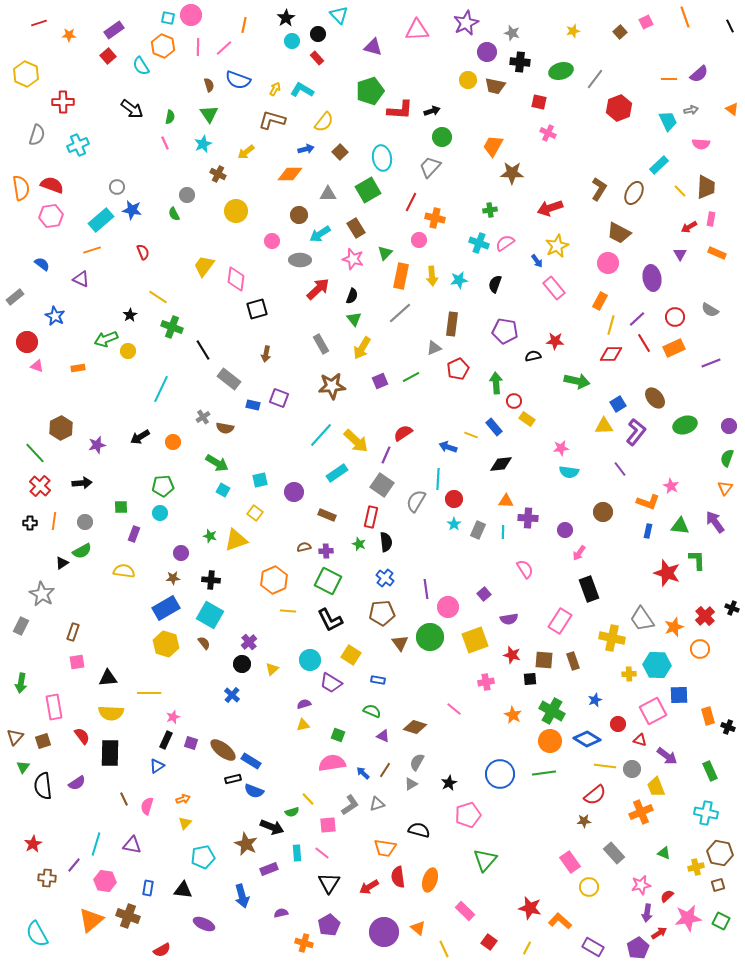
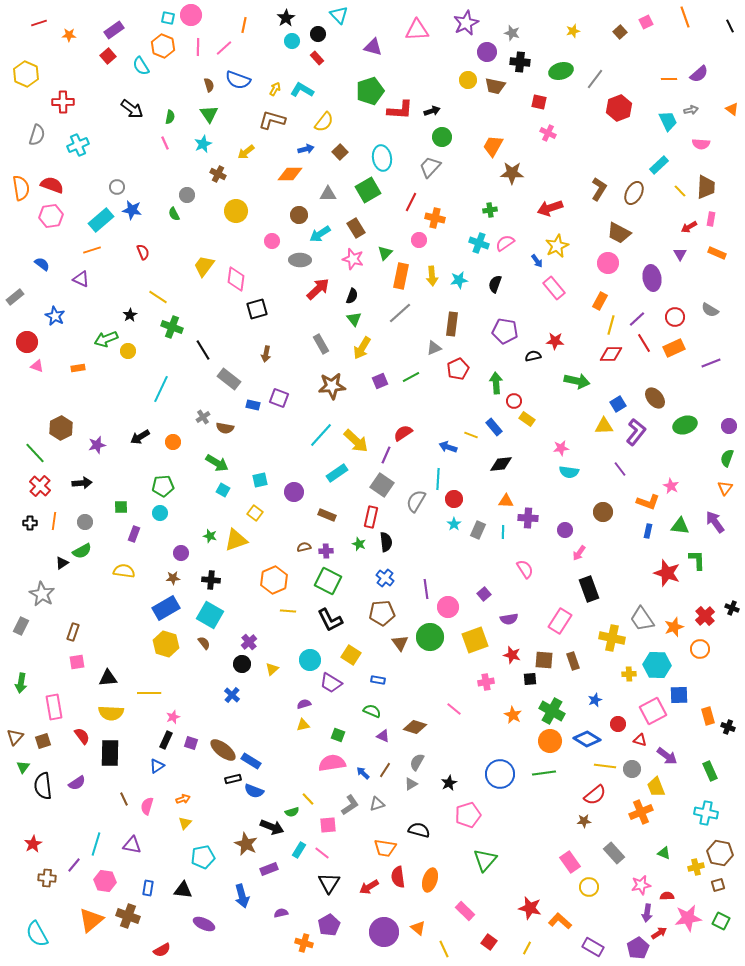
cyan rectangle at (297, 853): moved 2 px right, 3 px up; rotated 35 degrees clockwise
red semicircle at (667, 896): rotated 40 degrees clockwise
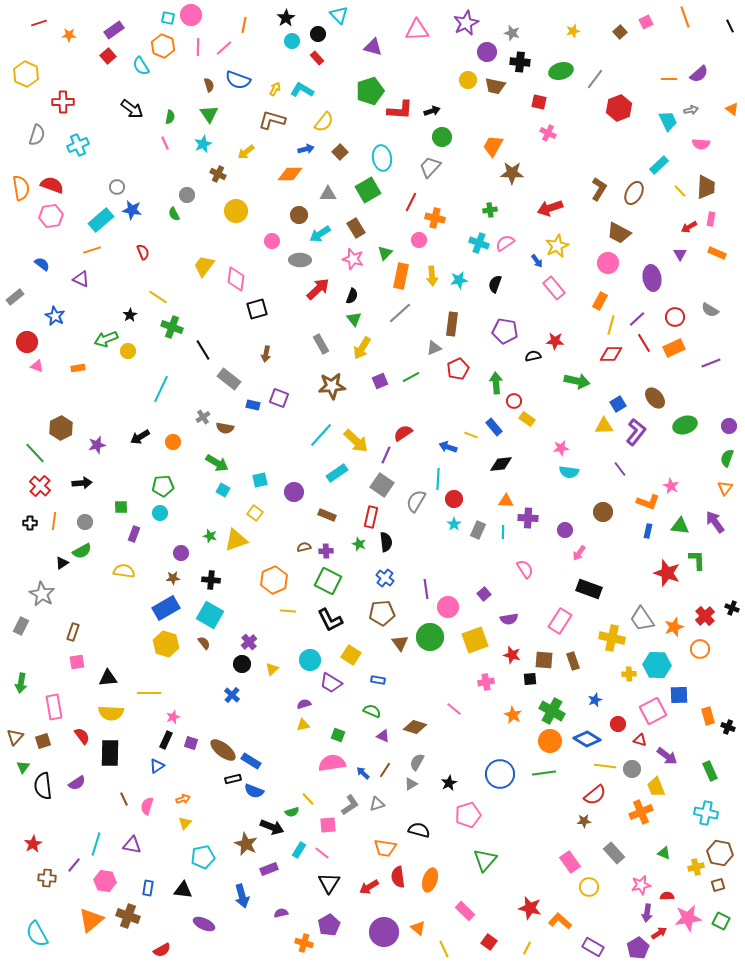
black rectangle at (589, 589): rotated 50 degrees counterclockwise
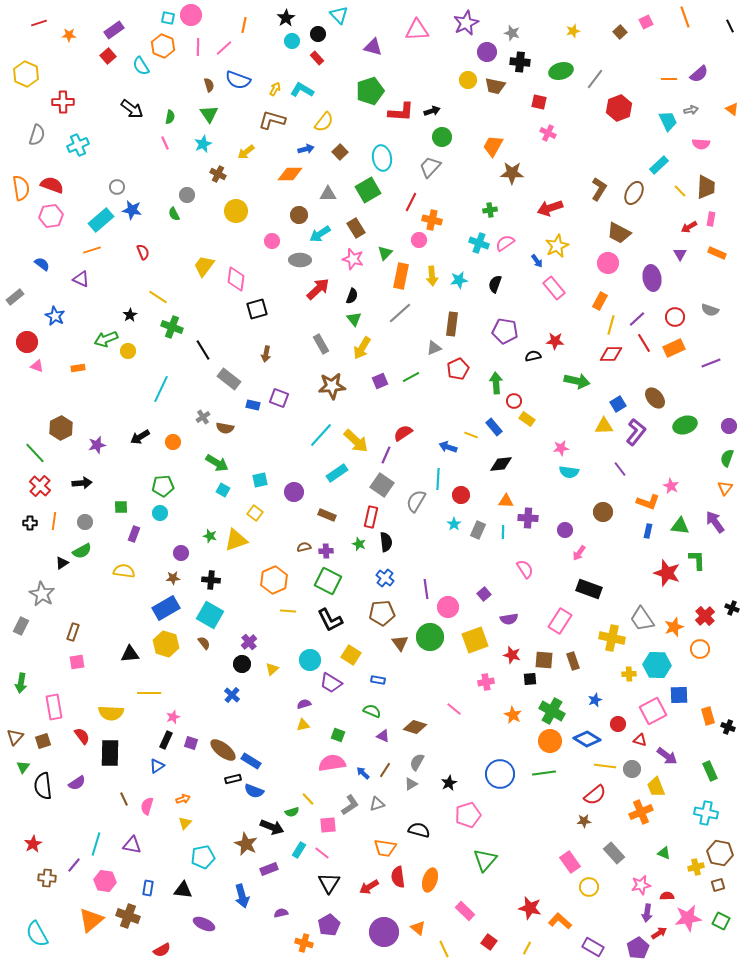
red L-shape at (400, 110): moved 1 px right, 2 px down
orange cross at (435, 218): moved 3 px left, 2 px down
gray semicircle at (710, 310): rotated 12 degrees counterclockwise
red circle at (454, 499): moved 7 px right, 4 px up
black triangle at (108, 678): moved 22 px right, 24 px up
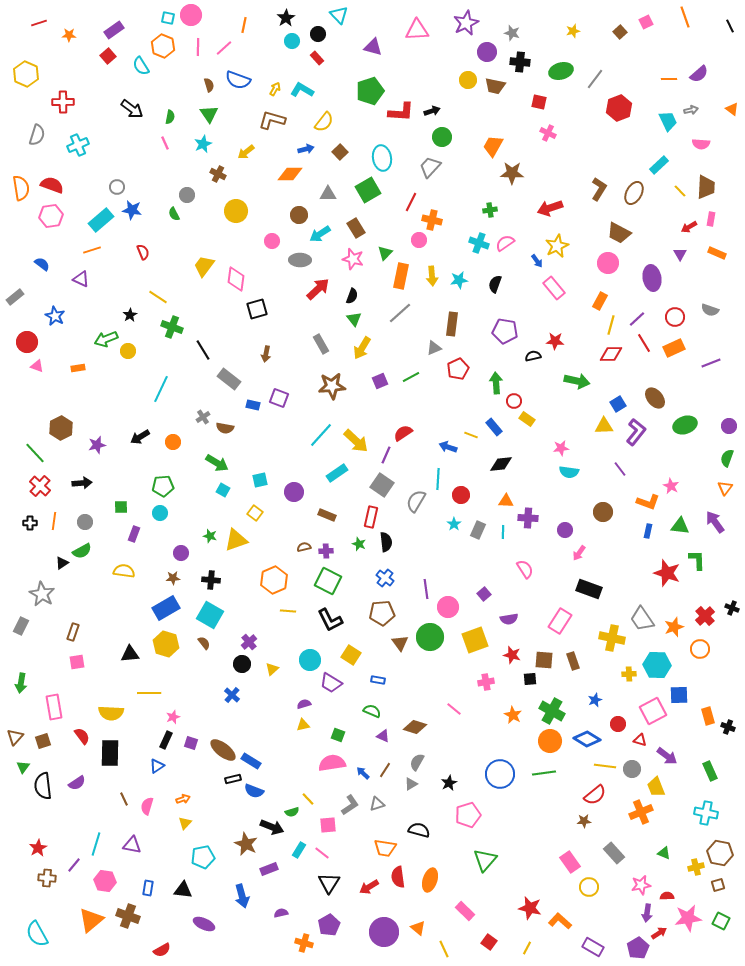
red star at (33, 844): moved 5 px right, 4 px down
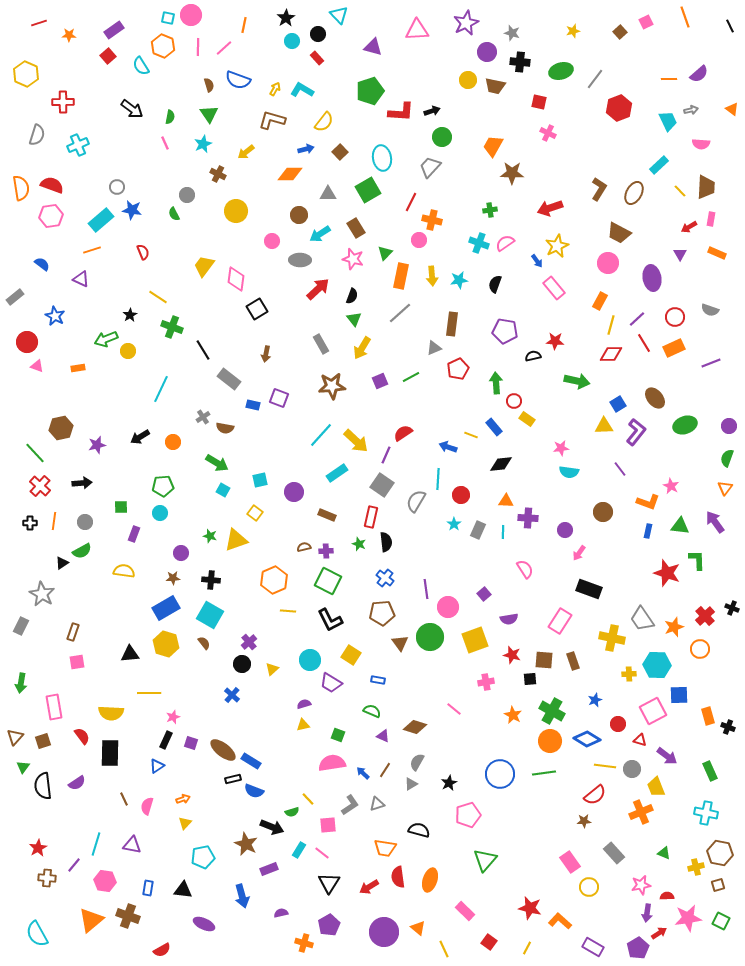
black square at (257, 309): rotated 15 degrees counterclockwise
brown hexagon at (61, 428): rotated 15 degrees clockwise
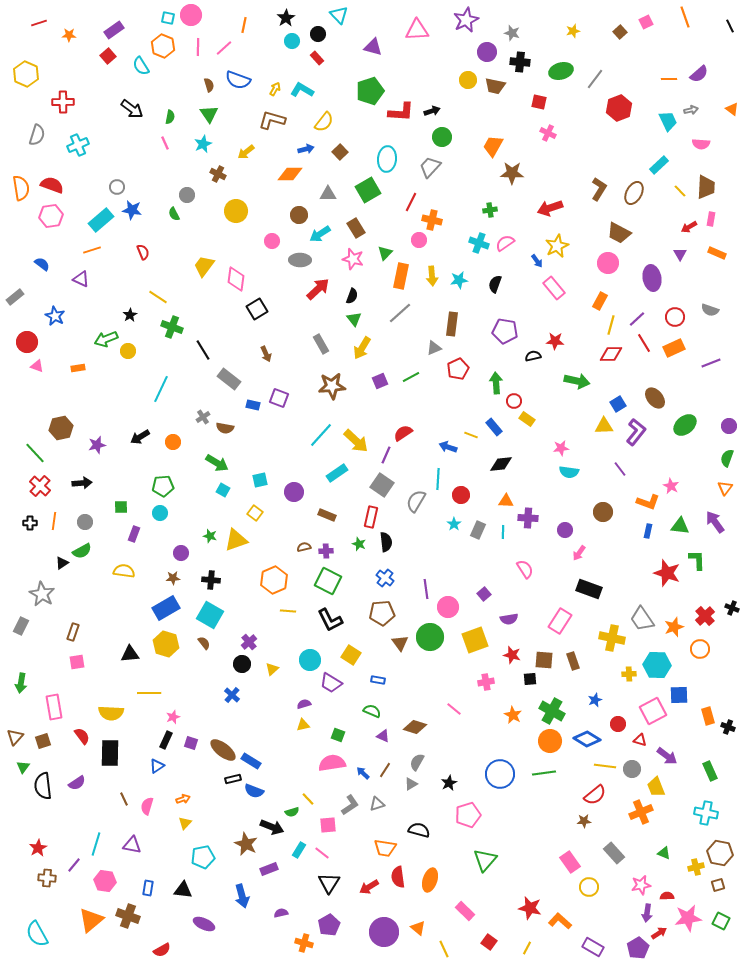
purple star at (466, 23): moved 3 px up
cyan ellipse at (382, 158): moved 5 px right, 1 px down; rotated 15 degrees clockwise
brown arrow at (266, 354): rotated 35 degrees counterclockwise
green ellipse at (685, 425): rotated 20 degrees counterclockwise
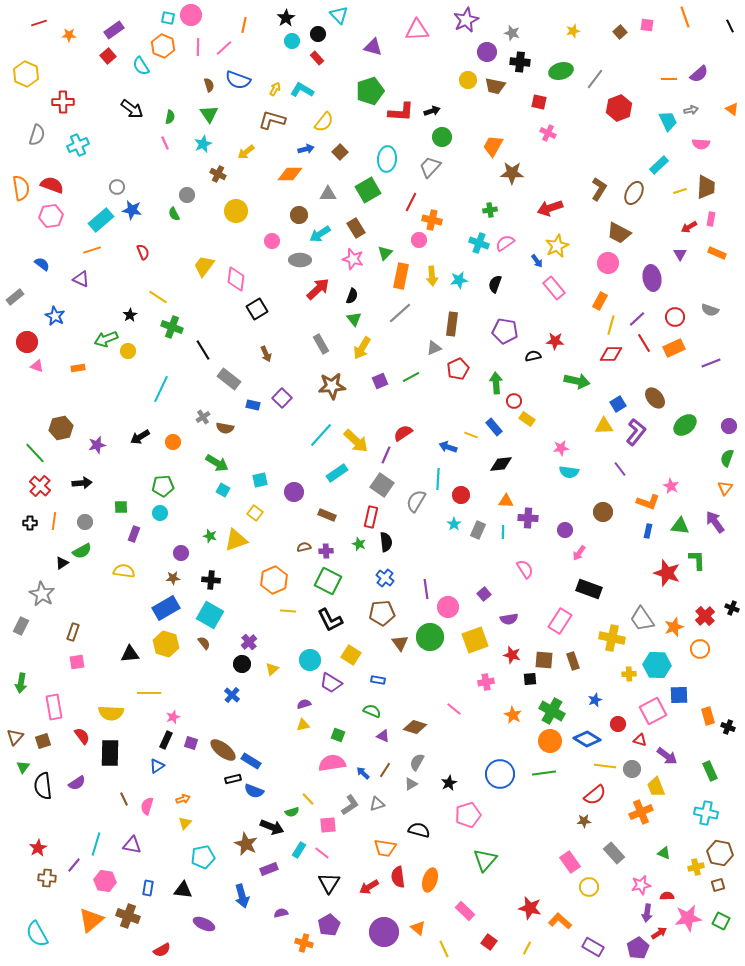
pink square at (646, 22): moved 1 px right, 3 px down; rotated 32 degrees clockwise
yellow line at (680, 191): rotated 64 degrees counterclockwise
purple square at (279, 398): moved 3 px right; rotated 24 degrees clockwise
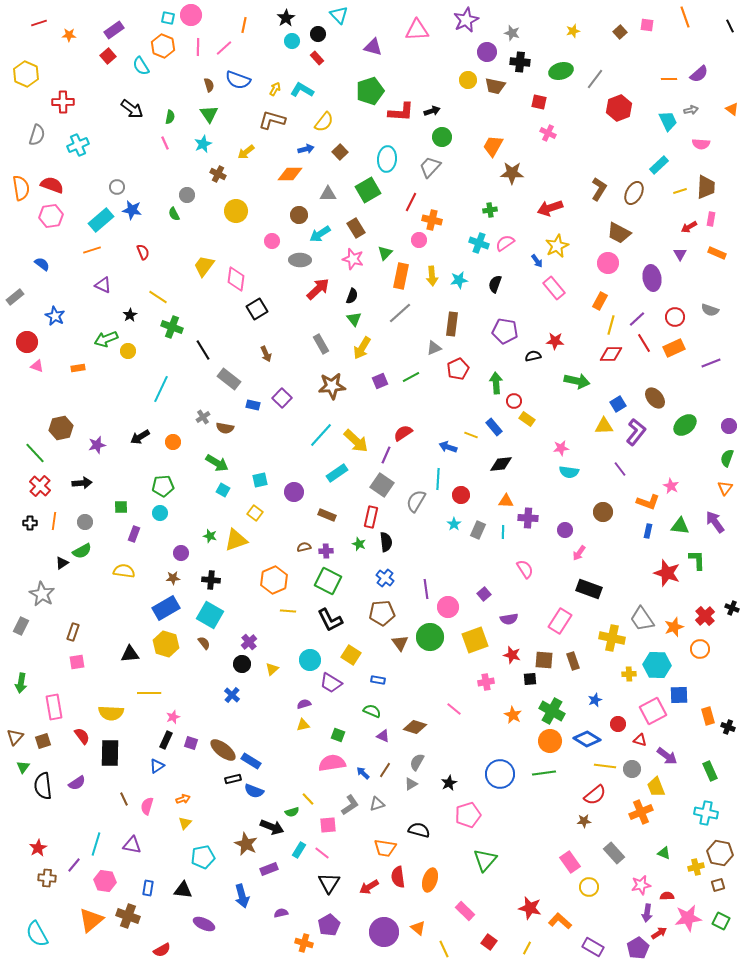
purple triangle at (81, 279): moved 22 px right, 6 px down
